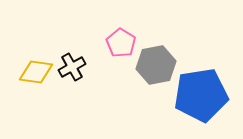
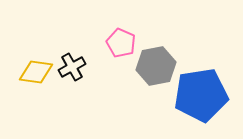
pink pentagon: rotated 8 degrees counterclockwise
gray hexagon: moved 1 px down
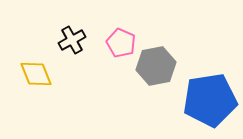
black cross: moved 27 px up
yellow diamond: moved 2 px down; rotated 60 degrees clockwise
blue pentagon: moved 9 px right, 5 px down
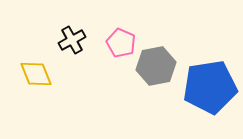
blue pentagon: moved 13 px up
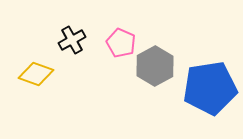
gray hexagon: moved 1 px left; rotated 18 degrees counterclockwise
yellow diamond: rotated 48 degrees counterclockwise
blue pentagon: moved 1 px down
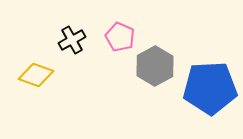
pink pentagon: moved 1 px left, 6 px up
yellow diamond: moved 1 px down
blue pentagon: rotated 6 degrees clockwise
